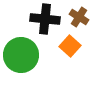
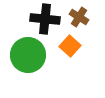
green circle: moved 7 px right
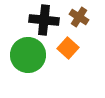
black cross: moved 1 px left, 1 px down
orange square: moved 2 px left, 2 px down
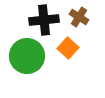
black cross: rotated 12 degrees counterclockwise
green circle: moved 1 px left, 1 px down
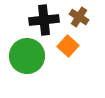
orange square: moved 2 px up
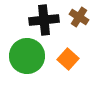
orange square: moved 13 px down
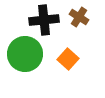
green circle: moved 2 px left, 2 px up
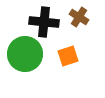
black cross: moved 2 px down; rotated 12 degrees clockwise
orange square: moved 3 px up; rotated 30 degrees clockwise
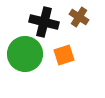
black cross: rotated 8 degrees clockwise
orange square: moved 4 px left, 1 px up
